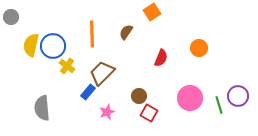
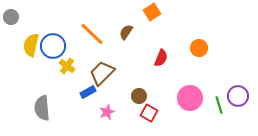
orange line: rotated 44 degrees counterclockwise
blue rectangle: rotated 21 degrees clockwise
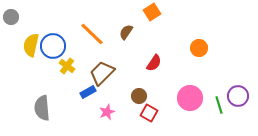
red semicircle: moved 7 px left, 5 px down; rotated 12 degrees clockwise
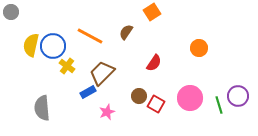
gray circle: moved 5 px up
orange line: moved 2 px left, 2 px down; rotated 16 degrees counterclockwise
red square: moved 7 px right, 9 px up
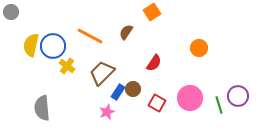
blue rectangle: moved 30 px right; rotated 28 degrees counterclockwise
brown circle: moved 6 px left, 7 px up
red square: moved 1 px right, 1 px up
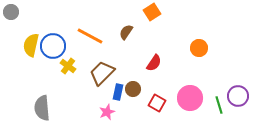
yellow cross: moved 1 px right
blue rectangle: rotated 21 degrees counterclockwise
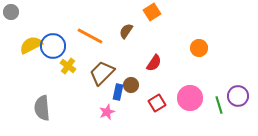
brown semicircle: moved 1 px up
yellow semicircle: rotated 50 degrees clockwise
brown circle: moved 2 px left, 4 px up
red square: rotated 30 degrees clockwise
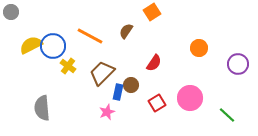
purple circle: moved 32 px up
green line: moved 8 px right, 10 px down; rotated 30 degrees counterclockwise
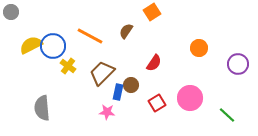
pink star: rotated 28 degrees clockwise
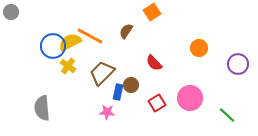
yellow semicircle: moved 39 px right, 3 px up
red semicircle: rotated 102 degrees clockwise
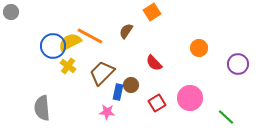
green line: moved 1 px left, 2 px down
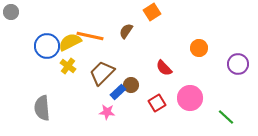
orange line: rotated 16 degrees counterclockwise
blue circle: moved 6 px left
red semicircle: moved 10 px right, 5 px down
blue rectangle: rotated 35 degrees clockwise
